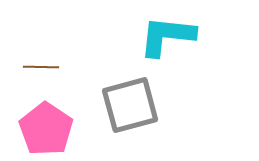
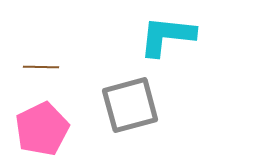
pink pentagon: moved 4 px left; rotated 12 degrees clockwise
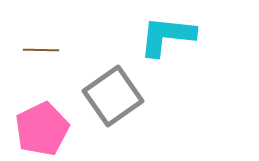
brown line: moved 17 px up
gray square: moved 17 px left, 9 px up; rotated 20 degrees counterclockwise
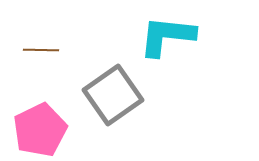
gray square: moved 1 px up
pink pentagon: moved 2 px left, 1 px down
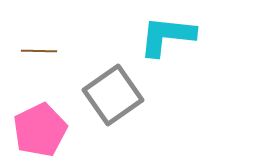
brown line: moved 2 px left, 1 px down
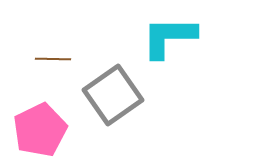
cyan L-shape: moved 2 px right, 1 px down; rotated 6 degrees counterclockwise
brown line: moved 14 px right, 8 px down
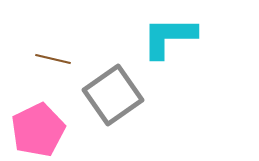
brown line: rotated 12 degrees clockwise
pink pentagon: moved 2 px left
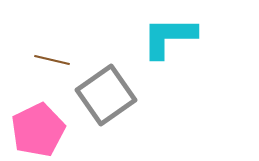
brown line: moved 1 px left, 1 px down
gray square: moved 7 px left
